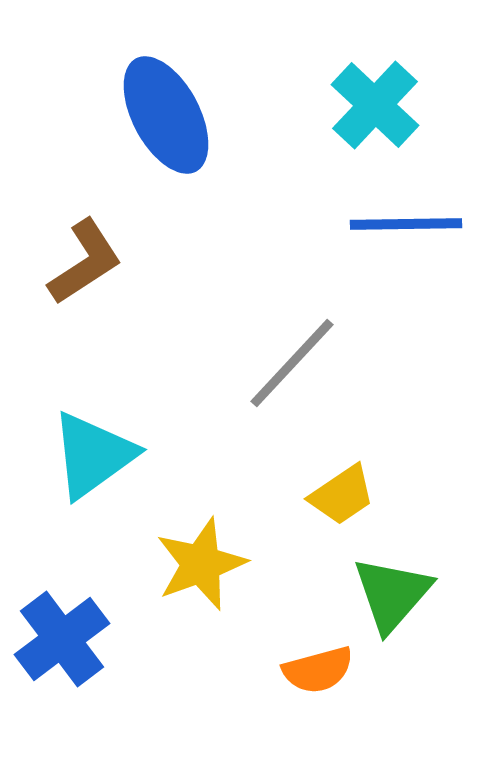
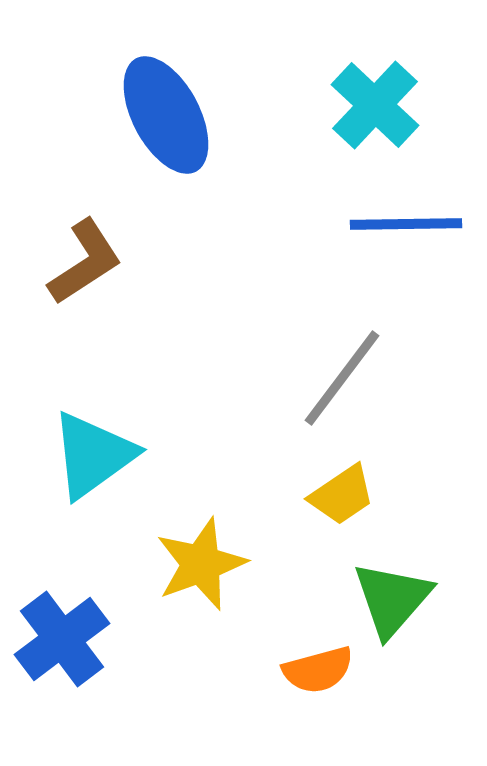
gray line: moved 50 px right, 15 px down; rotated 6 degrees counterclockwise
green triangle: moved 5 px down
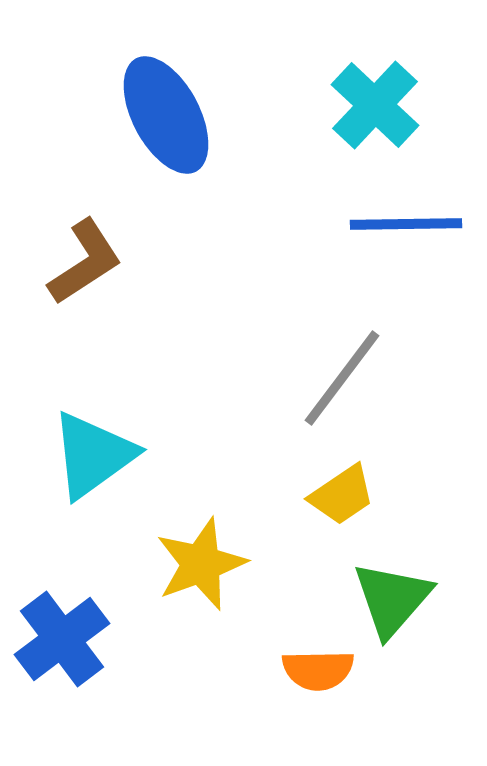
orange semicircle: rotated 14 degrees clockwise
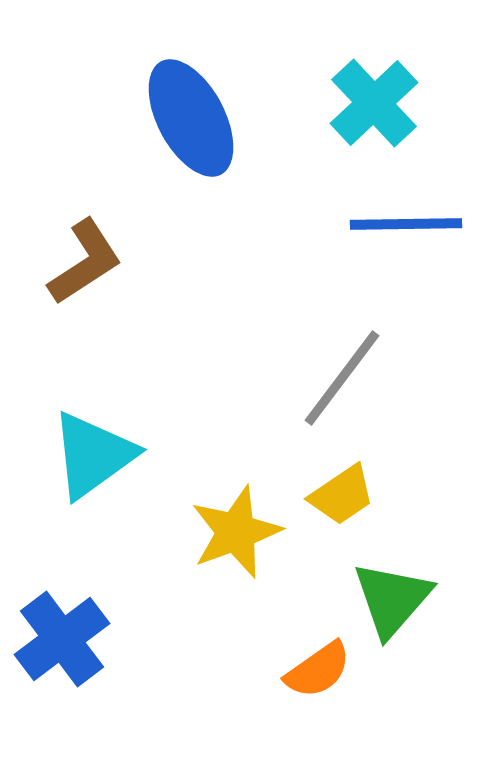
cyan cross: moved 1 px left, 2 px up; rotated 4 degrees clockwise
blue ellipse: moved 25 px right, 3 px down
yellow star: moved 35 px right, 32 px up
orange semicircle: rotated 34 degrees counterclockwise
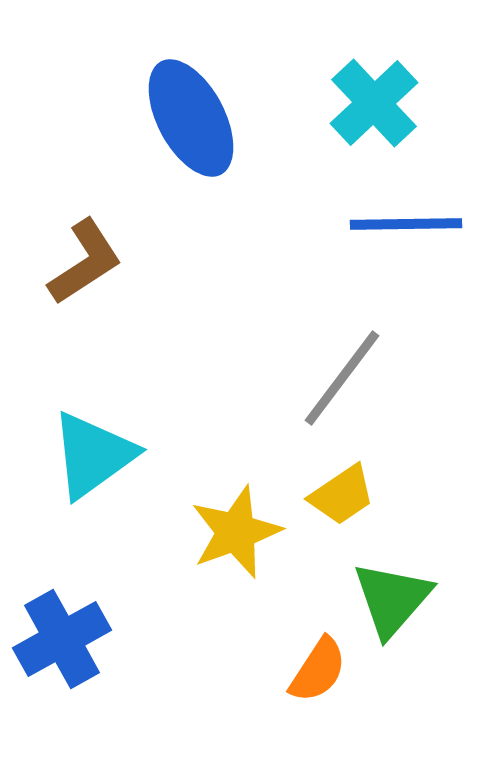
blue cross: rotated 8 degrees clockwise
orange semicircle: rotated 22 degrees counterclockwise
